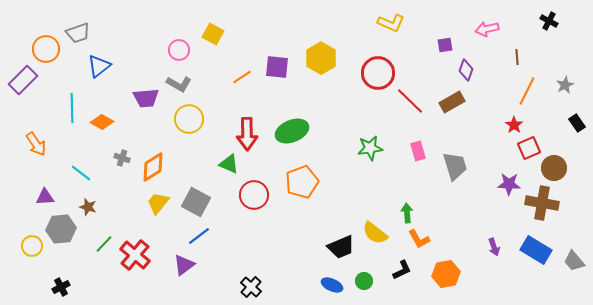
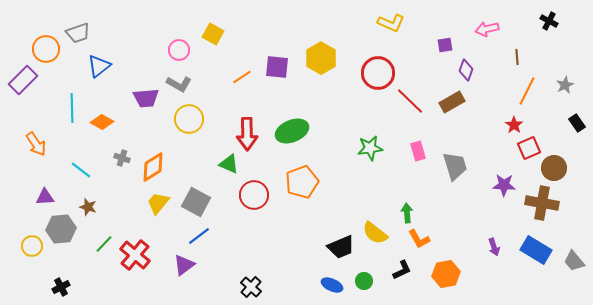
cyan line at (81, 173): moved 3 px up
purple star at (509, 184): moved 5 px left, 1 px down
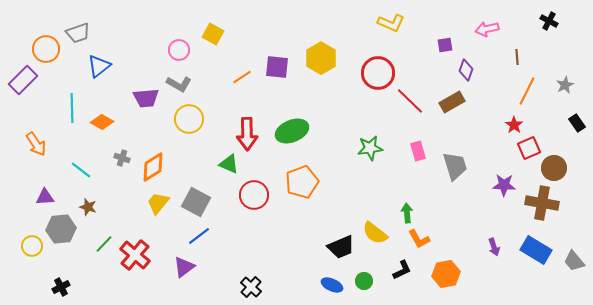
purple triangle at (184, 265): moved 2 px down
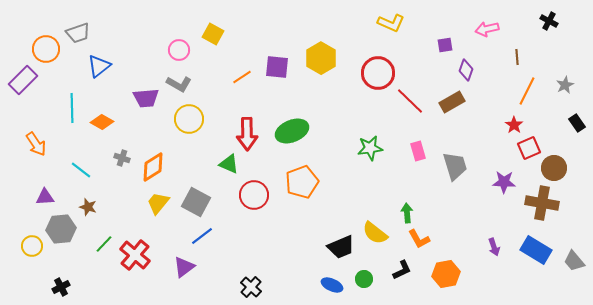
purple star at (504, 185): moved 3 px up
blue line at (199, 236): moved 3 px right
green circle at (364, 281): moved 2 px up
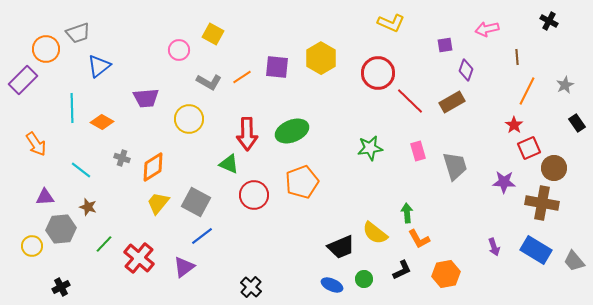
gray L-shape at (179, 84): moved 30 px right, 2 px up
red cross at (135, 255): moved 4 px right, 3 px down
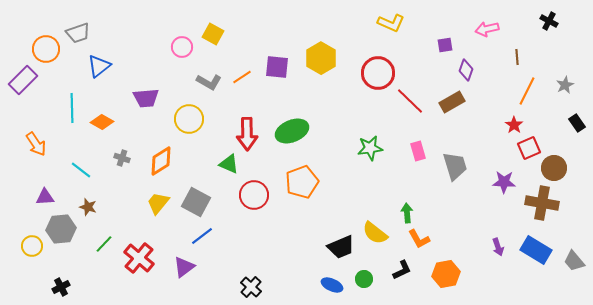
pink circle at (179, 50): moved 3 px right, 3 px up
orange diamond at (153, 167): moved 8 px right, 6 px up
purple arrow at (494, 247): moved 4 px right
